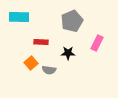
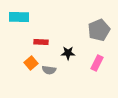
gray pentagon: moved 27 px right, 9 px down
pink rectangle: moved 20 px down
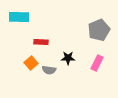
black star: moved 5 px down
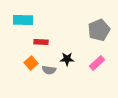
cyan rectangle: moved 4 px right, 3 px down
black star: moved 1 px left, 1 px down
pink rectangle: rotated 21 degrees clockwise
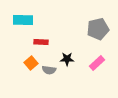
gray pentagon: moved 1 px left, 1 px up; rotated 10 degrees clockwise
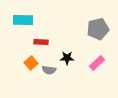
black star: moved 1 px up
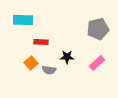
black star: moved 1 px up
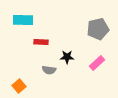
orange square: moved 12 px left, 23 px down
